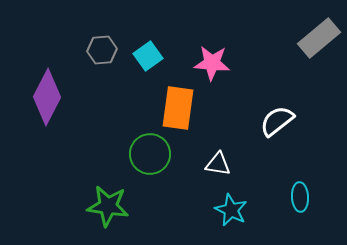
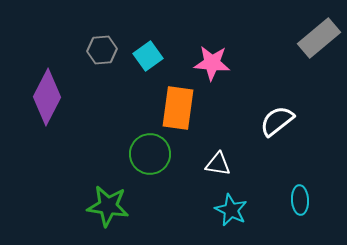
cyan ellipse: moved 3 px down
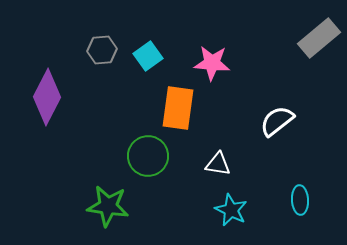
green circle: moved 2 px left, 2 px down
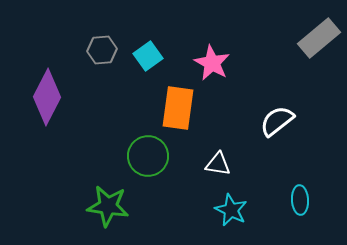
pink star: rotated 24 degrees clockwise
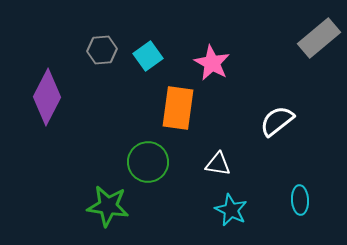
green circle: moved 6 px down
